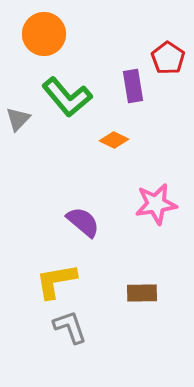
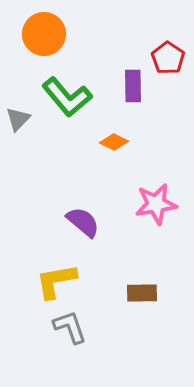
purple rectangle: rotated 8 degrees clockwise
orange diamond: moved 2 px down
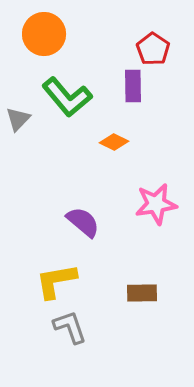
red pentagon: moved 15 px left, 9 px up
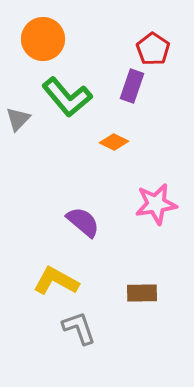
orange circle: moved 1 px left, 5 px down
purple rectangle: moved 1 px left; rotated 20 degrees clockwise
yellow L-shape: rotated 39 degrees clockwise
gray L-shape: moved 9 px right, 1 px down
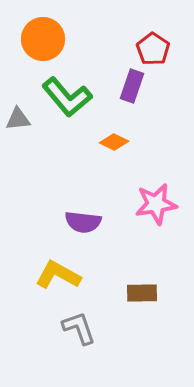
gray triangle: rotated 40 degrees clockwise
purple semicircle: rotated 147 degrees clockwise
yellow L-shape: moved 2 px right, 6 px up
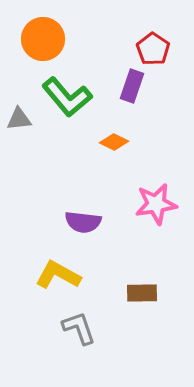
gray triangle: moved 1 px right
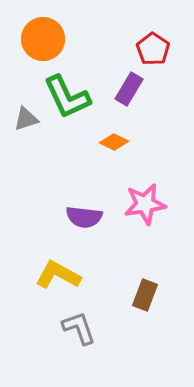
purple rectangle: moved 3 px left, 3 px down; rotated 12 degrees clockwise
green L-shape: rotated 15 degrees clockwise
gray triangle: moved 7 px right; rotated 12 degrees counterclockwise
pink star: moved 11 px left
purple semicircle: moved 1 px right, 5 px up
brown rectangle: moved 3 px right, 2 px down; rotated 68 degrees counterclockwise
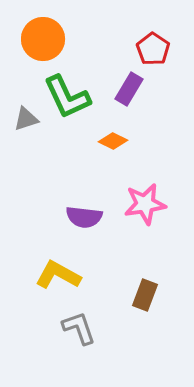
orange diamond: moved 1 px left, 1 px up
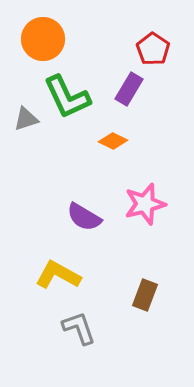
pink star: rotated 6 degrees counterclockwise
purple semicircle: rotated 24 degrees clockwise
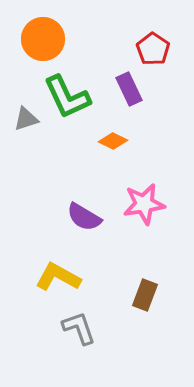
purple rectangle: rotated 56 degrees counterclockwise
pink star: moved 1 px left; rotated 6 degrees clockwise
yellow L-shape: moved 2 px down
